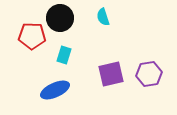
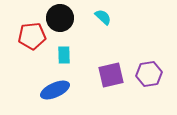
cyan semicircle: rotated 150 degrees clockwise
red pentagon: rotated 8 degrees counterclockwise
cyan rectangle: rotated 18 degrees counterclockwise
purple square: moved 1 px down
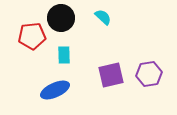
black circle: moved 1 px right
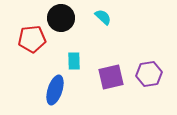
red pentagon: moved 3 px down
cyan rectangle: moved 10 px right, 6 px down
purple square: moved 2 px down
blue ellipse: rotated 48 degrees counterclockwise
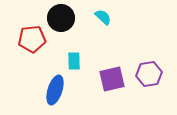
purple square: moved 1 px right, 2 px down
